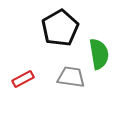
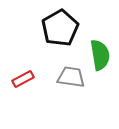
green semicircle: moved 1 px right, 1 px down
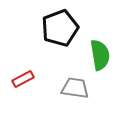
black pentagon: rotated 9 degrees clockwise
gray trapezoid: moved 4 px right, 11 px down
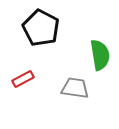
black pentagon: moved 19 px left; rotated 24 degrees counterclockwise
